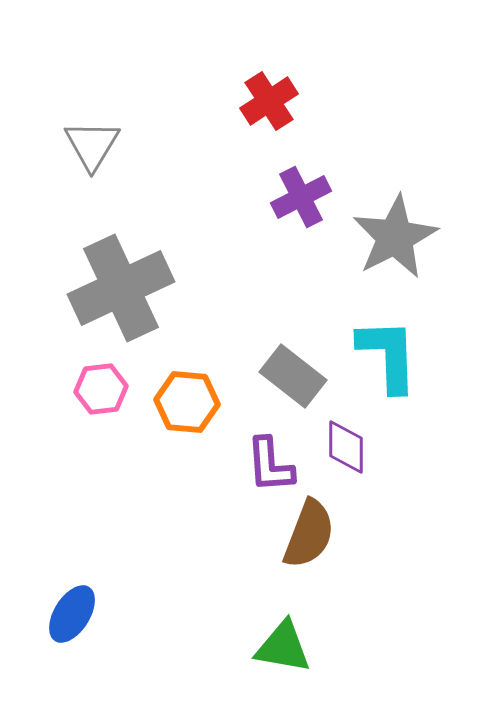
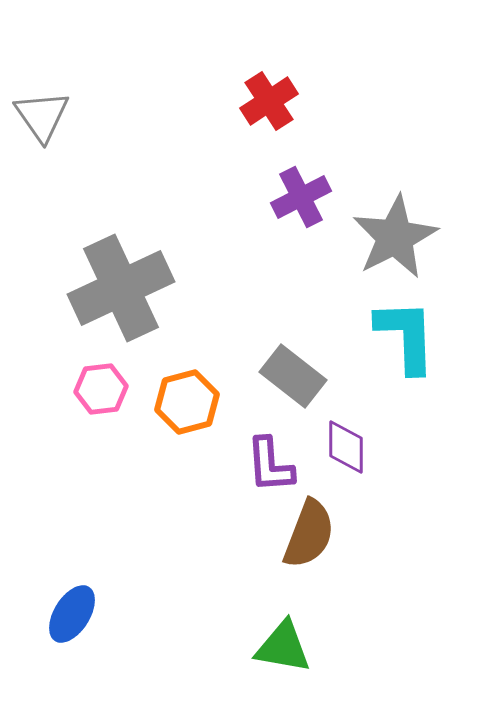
gray triangle: moved 50 px left, 29 px up; rotated 6 degrees counterclockwise
cyan L-shape: moved 18 px right, 19 px up
orange hexagon: rotated 20 degrees counterclockwise
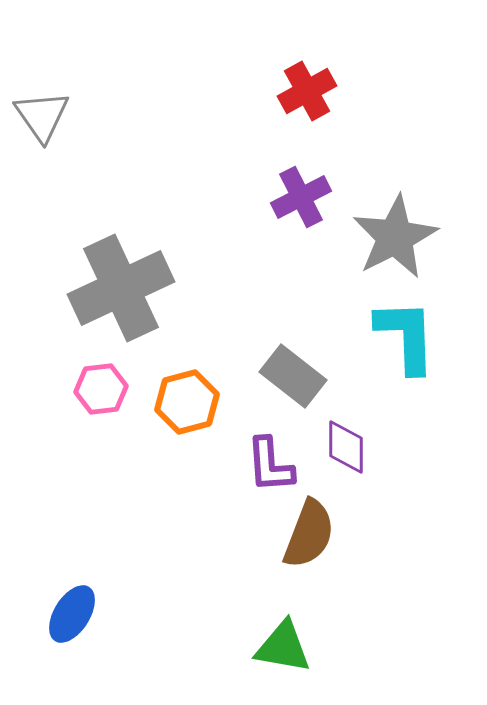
red cross: moved 38 px right, 10 px up; rotated 4 degrees clockwise
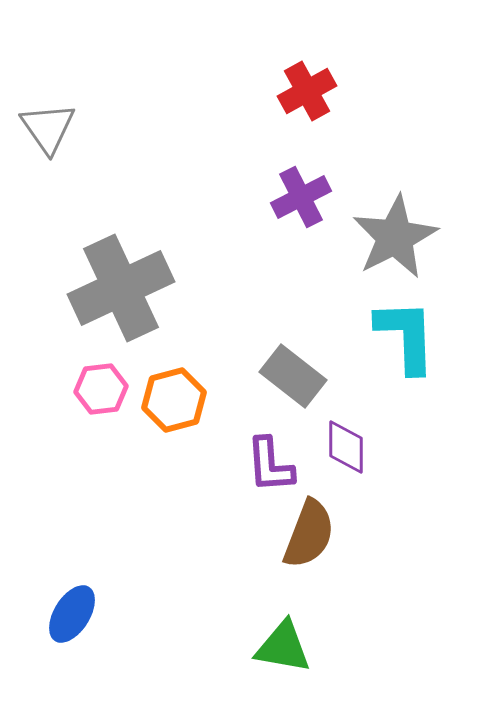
gray triangle: moved 6 px right, 12 px down
orange hexagon: moved 13 px left, 2 px up
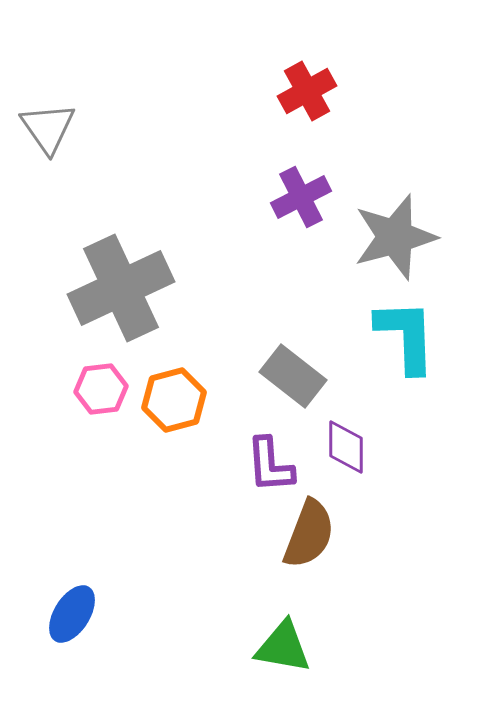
gray star: rotated 12 degrees clockwise
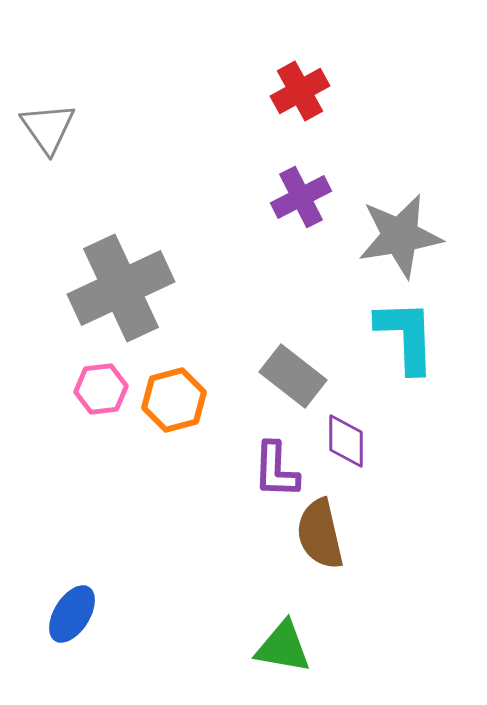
red cross: moved 7 px left
gray star: moved 5 px right, 1 px up; rotated 6 degrees clockwise
purple diamond: moved 6 px up
purple L-shape: moved 6 px right, 5 px down; rotated 6 degrees clockwise
brown semicircle: moved 11 px right; rotated 146 degrees clockwise
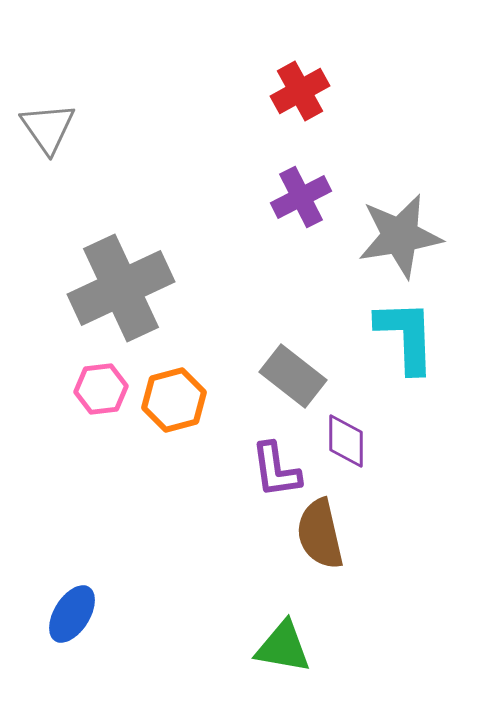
purple L-shape: rotated 10 degrees counterclockwise
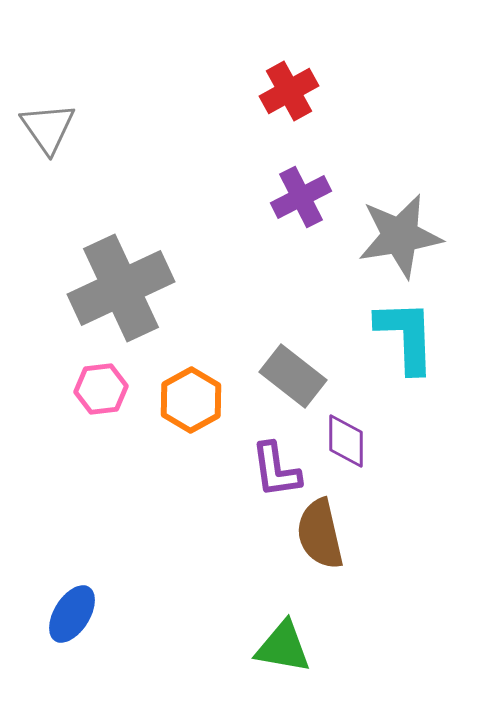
red cross: moved 11 px left
orange hexagon: moved 17 px right; rotated 14 degrees counterclockwise
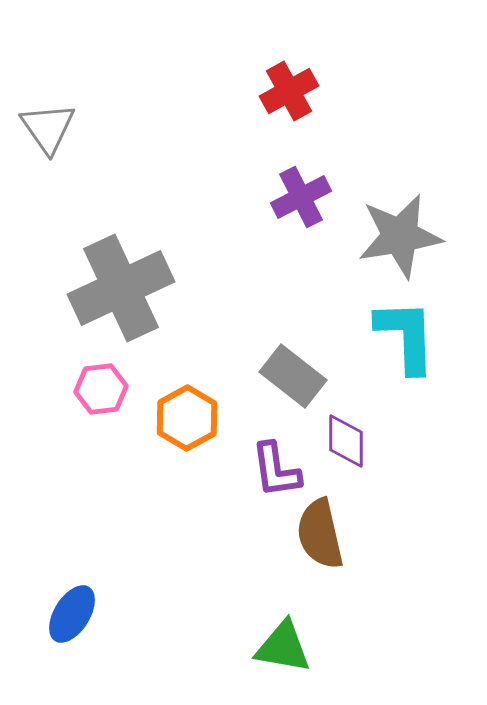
orange hexagon: moved 4 px left, 18 px down
